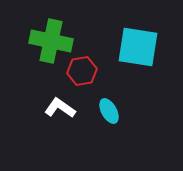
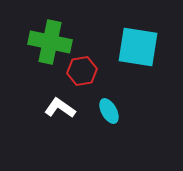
green cross: moved 1 px left, 1 px down
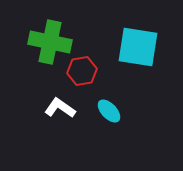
cyan ellipse: rotated 15 degrees counterclockwise
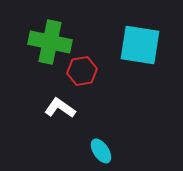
cyan square: moved 2 px right, 2 px up
cyan ellipse: moved 8 px left, 40 px down; rotated 10 degrees clockwise
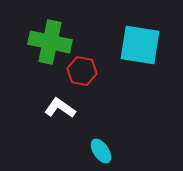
red hexagon: rotated 20 degrees clockwise
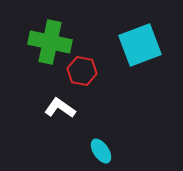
cyan square: rotated 30 degrees counterclockwise
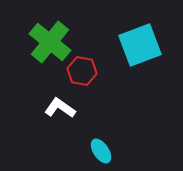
green cross: rotated 27 degrees clockwise
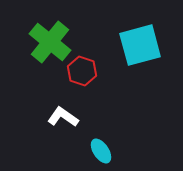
cyan square: rotated 6 degrees clockwise
red hexagon: rotated 8 degrees clockwise
white L-shape: moved 3 px right, 9 px down
